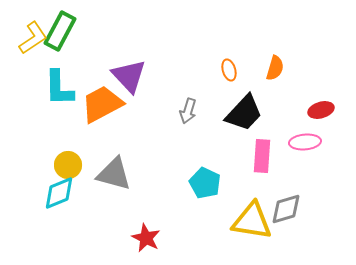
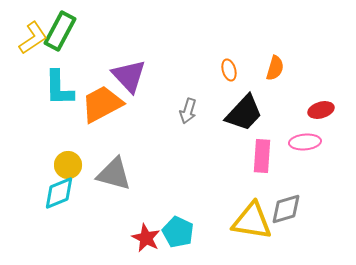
cyan pentagon: moved 27 px left, 49 px down
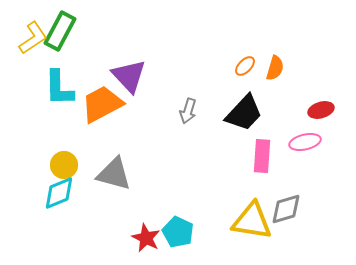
orange ellipse: moved 16 px right, 4 px up; rotated 60 degrees clockwise
pink ellipse: rotated 8 degrees counterclockwise
yellow circle: moved 4 px left
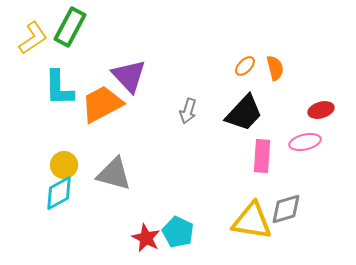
green rectangle: moved 10 px right, 4 px up
orange semicircle: rotated 30 degrees counterclockwise
cyan diamond: rotated 6 degrees counterclockwise
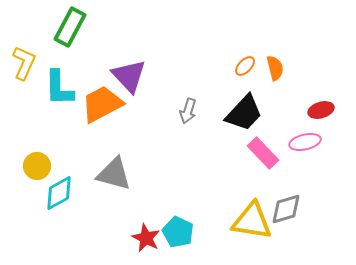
yellow L-shape: moved 9 px left, 25 px down; rotated 32 degrees counterclockwise
pink rectangle: moved 1 px right, 3 px up; rotated 48 degrees counterclockwise
yellow circle: moved 27 px left, 1 px down
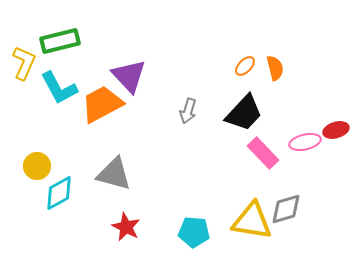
green rectangle: moved 10 px left, 14 px down; rotated 48 degrees clockwise
cyan L-shape: rotated 27 degrees counterclockwise
red ellipse: moved 15 px right, 20 px down
cyan pentagon: moved 16 px right; rotated 20 degrees counterclockwise
red star: moved 20 px left, 11 px up
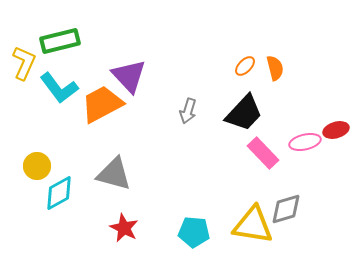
cyan L-shape: rotated 9 degrees counterclockwise
yellow triangle: moved 1 px right, 4 px down
red star: moved 2 px left, 1 px down
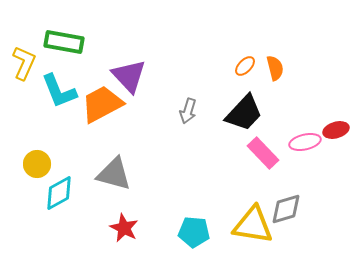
green rectangle: moved 4 px right, 1 px down; rotated 24 degrees clockwise
cyan L-shape: moved 3 px down; rotated 15 degrees clockwise
yellow circle: moved 2 px up
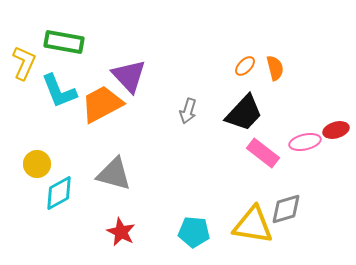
pink rectangle: rotated 8 degrees counterclockwise
red star: moved 3 px left, 4 px down
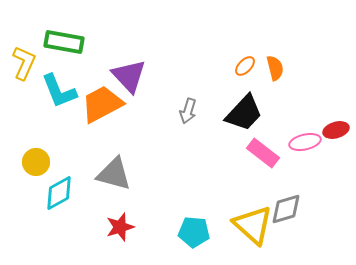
yellow circle: moved 1 px left, 2 px up
yellow triangle: rotated 33 degrees clockwise
red star: moved 1 px left, 5 px up; rotated 28 degrees clockwise
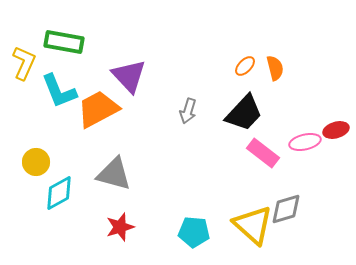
orange trapezoid: moved 4 px left, 5 px down
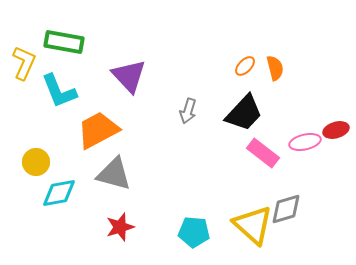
orange trapezoid: moved 21 px down
cyan diamond: rotated 18 degrees clockwise
